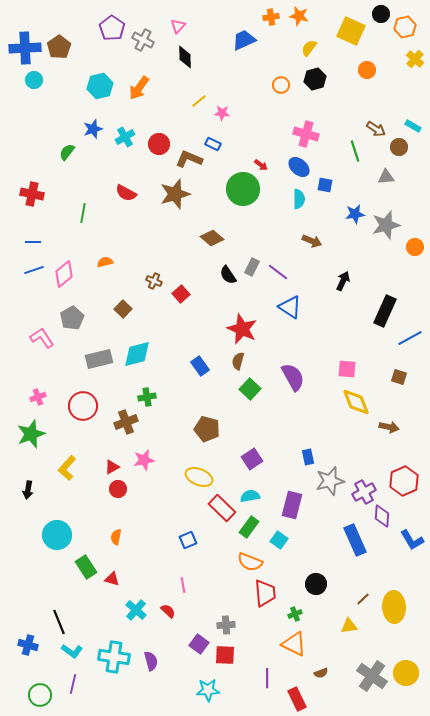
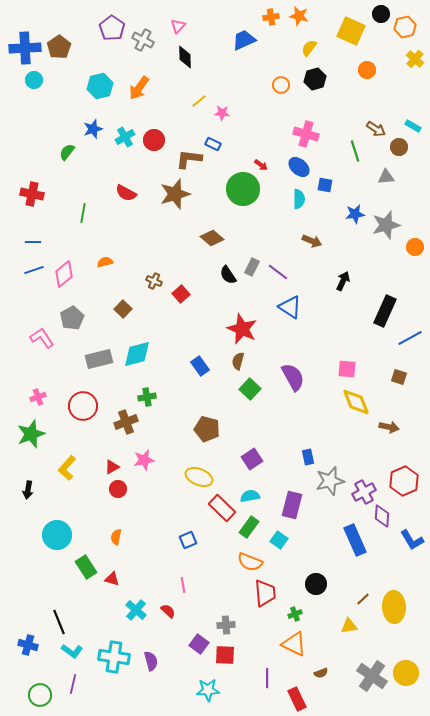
red circle at (159, 144): moved 5 px left, 4 px up
brown L-shape at (189, 159): rotated 16 degrees counterclockwise
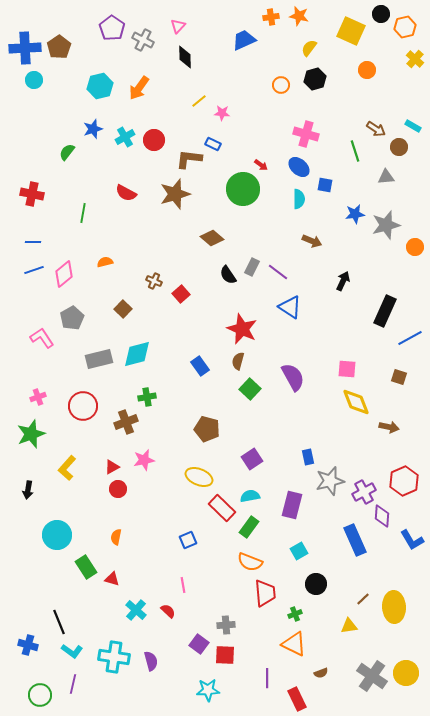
cyan square at (279, 540): moved 20 px right, 11 px down; rotated 24 degrees clockwise
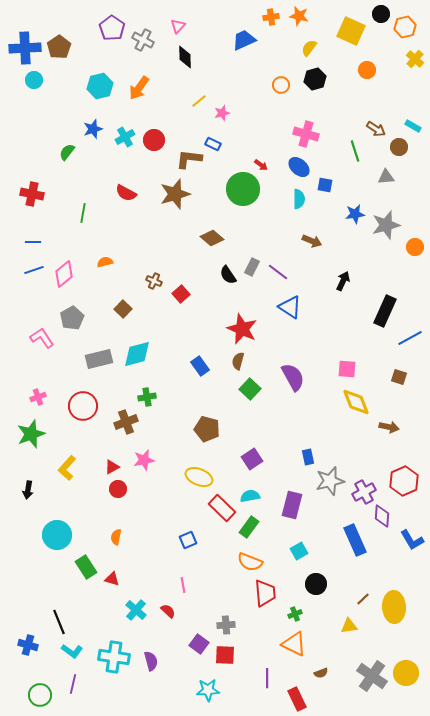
pink star at (222, 113): rotated 21 degrees counterclockwise
